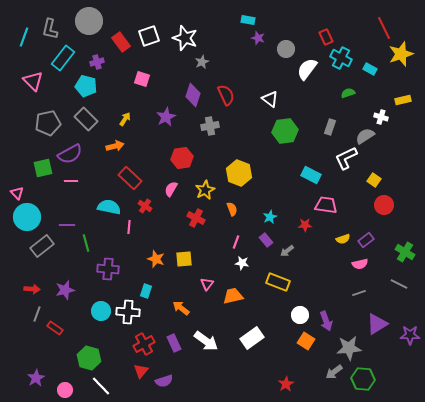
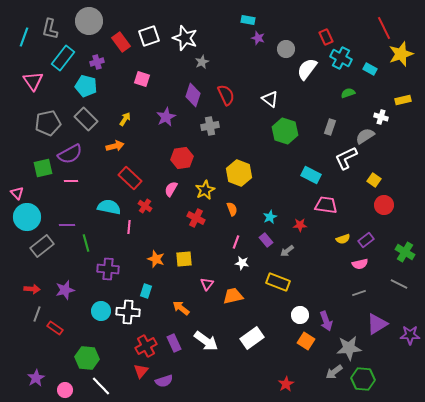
pink triangle at (33, 81): rotated 10 degrees clockwise
green hexagon at (285, 131): rotated 25 degrees clockwise
red star at (305, 225): moved 5 px left
red cross at (144, 344): moved 2 px right, 2 px down
green hexagon at (89, 358): moved 2 px left; rotated 10 degrees counterclockwise
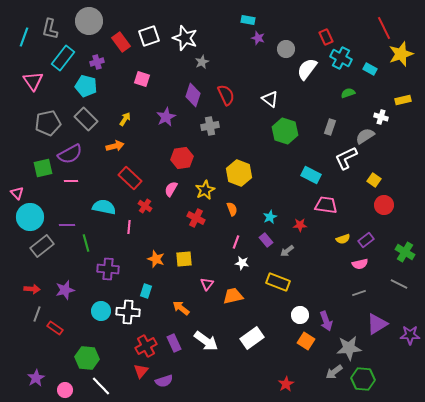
cyan semicircle at (109, 207): moved 5 px left
cyan circle at (27, 217): moved 3 px right
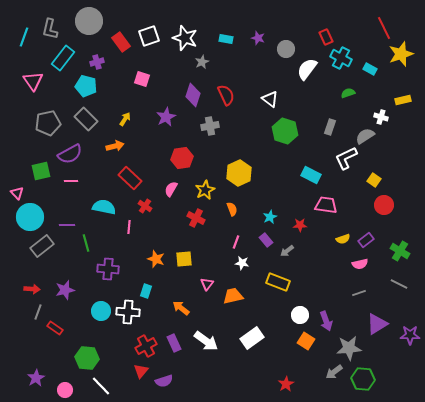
cyan rectangle at (248, 20): moved 22 px left, 19 px down
green square at (43, 168): moved 2 px left, 3 px down
yellow hexagon at (239, 173): rotated 15 degrees clockwise
green cross at (405, 252): moved 5 px left, 1 px up
gray line at (37, 314): moved 1 px right, 2 px up
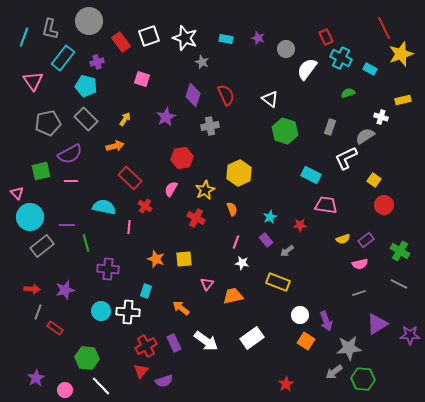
gray star at (202, 62): rotated 24 degrees counterclockwise
